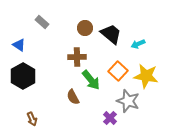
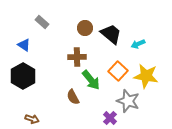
blue triangle: moved 5 px right
brown arrow: rotated 48 degrees counterclockwise
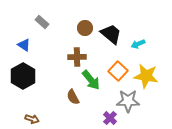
gray star: rotated 20 degrees counterclockwise
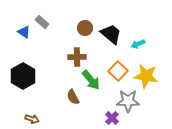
blue triangle: moved 13 px up
purple cross: moved 2 px right
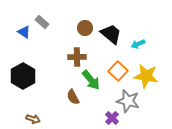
gray star: rotated 15 degrees clockwise
brown arrow: moved 1 px right
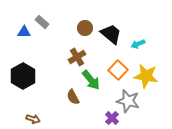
blue triangle: rotated 32 degrees counterclockwise
brown cross: rotated 30 degrees counterclockwise
orange square: moved 1 px up
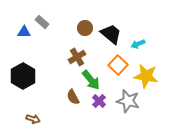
orange square: moved 5 px up
purple cross: moved 13 px left, 17 px up
